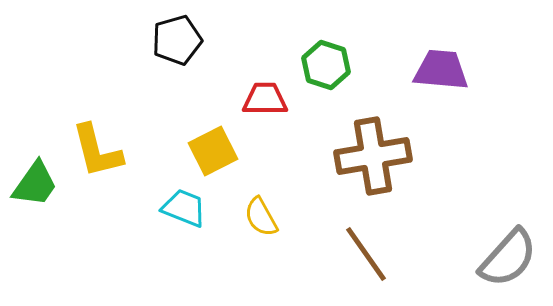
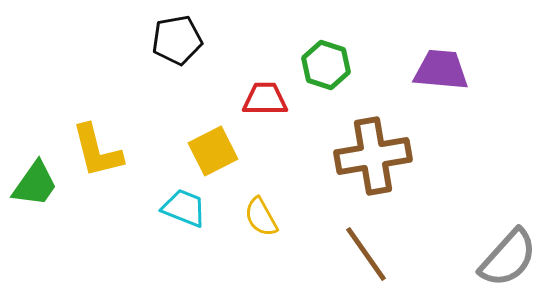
black pentagon: rotated 6 degrees clockwise
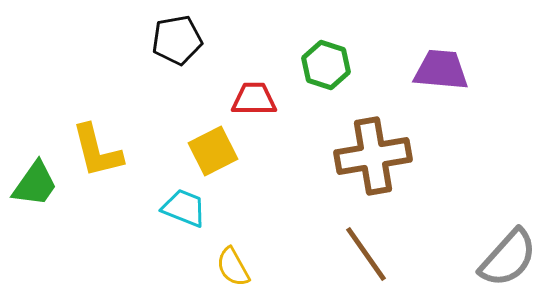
red trapezoid: moved 11 px left
yellow semicircle: moved 28 px left, 50 px down
